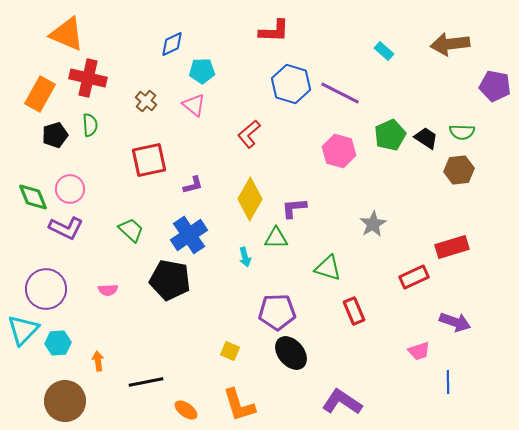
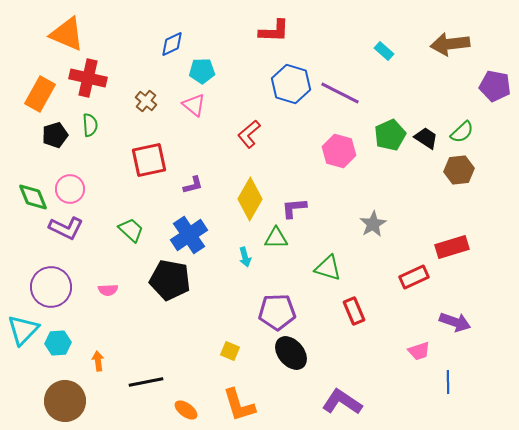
green semicircle at (462, 132): rotated 45 degrees counterclockwise
purple circle at (46, 289): moved 5 px right, 2 px up
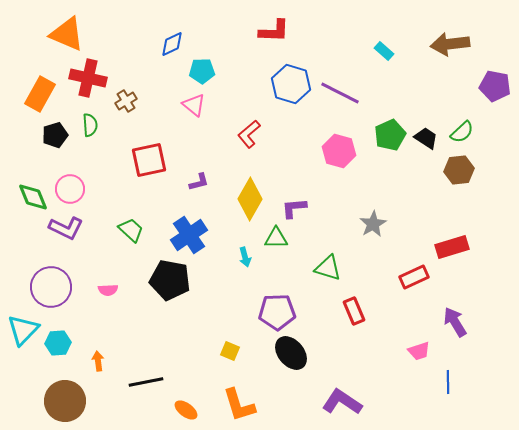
brown cross at (146, 101): moved 20 px left; rotated 20 degrees clockwise
purple L-shape at (193, 185): moved 6 px right, 3 px up
purple arrow at (455, 322): rotated 140 degrees counterclockwise
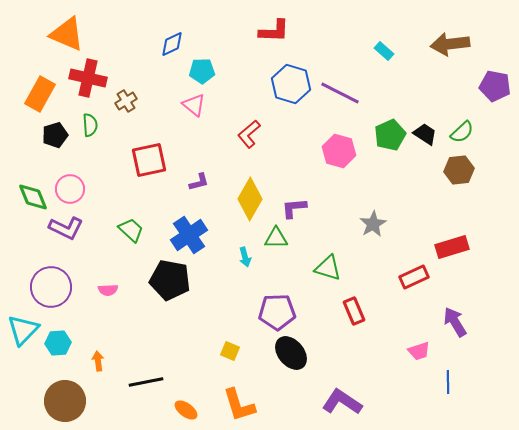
black trapezoid at (426, 138): moved 1 px left, 4 px up
